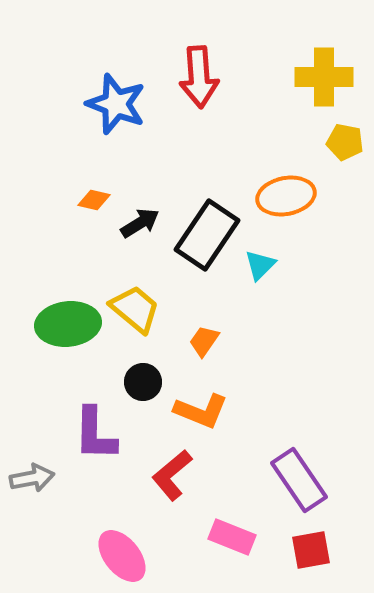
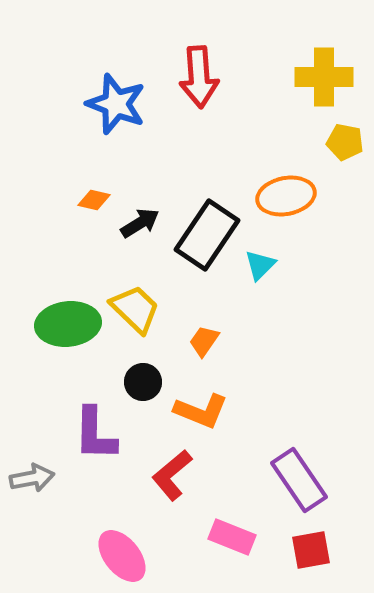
yellow trapezoid: rotated 4 degrees clockwise
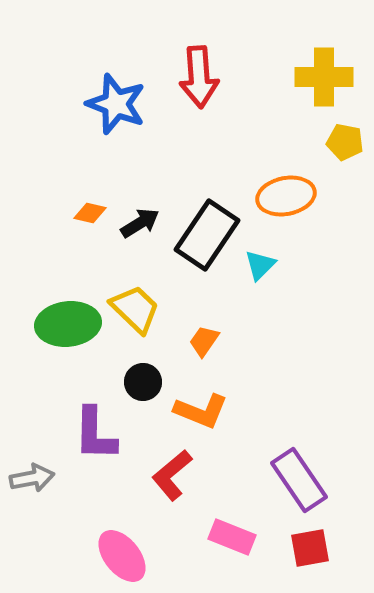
orange diamond: moved 4 px left, 13 px down
red square: moved 1 px left, 2 px up
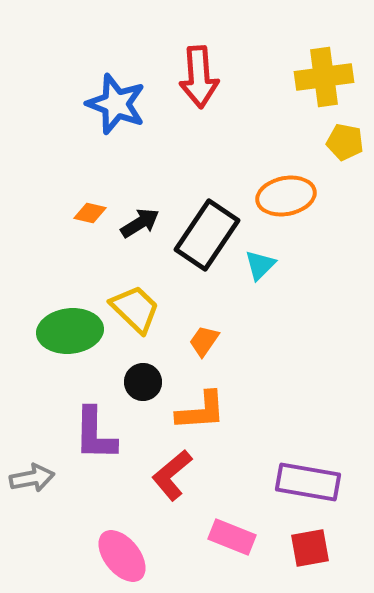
yellow cross: rotated 8 degrees counterclockwise
green ellipse: moved 2 px right, 7 px down
orange L-shape: rotated 26 degrees counterclockwise
purple rectangle: moved 9 px right, 2 px down; rotated 46 degrees counterclockwise
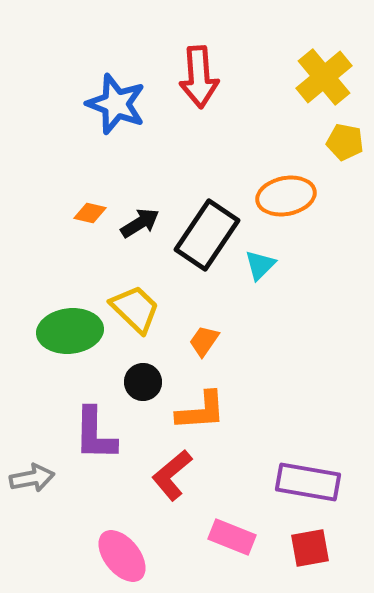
yellow cross: rotated 32 degrees counterclockwise
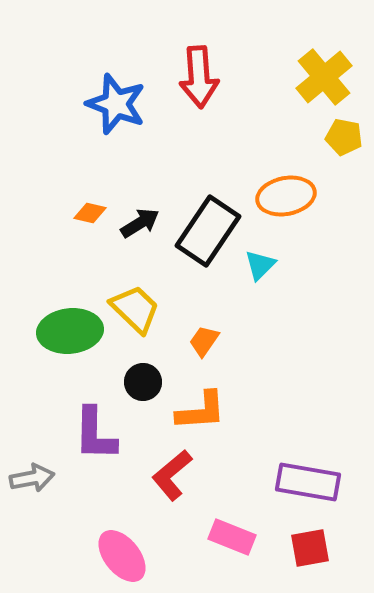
yellow pentagon: moved 1 px left, 5 px up
black rectangle: moved 1 px right, 4 px up
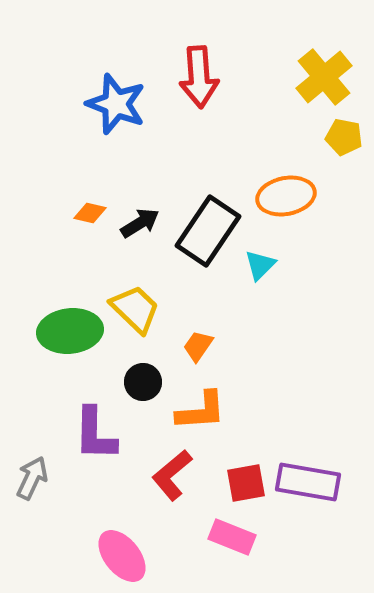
orange trapezoid: moved 6 px left, 5 px down
gray arrow: rotated 54 degrees counterclockwise
red square: moved 64 px left, 65 px up
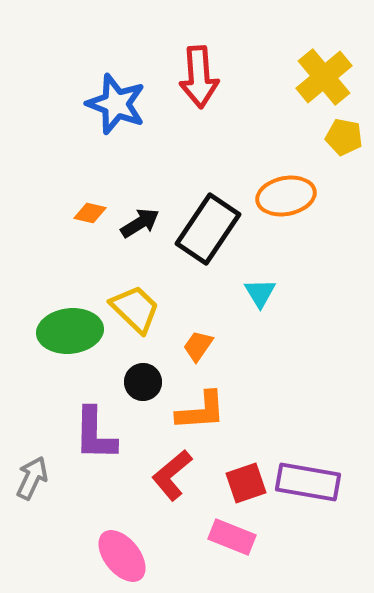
black rectangle: moved 2 px up
cyan triangle: moved 28 px down; rotated 16 degrees counterclockwise
red square: rotated 9 degrees counterclockwise
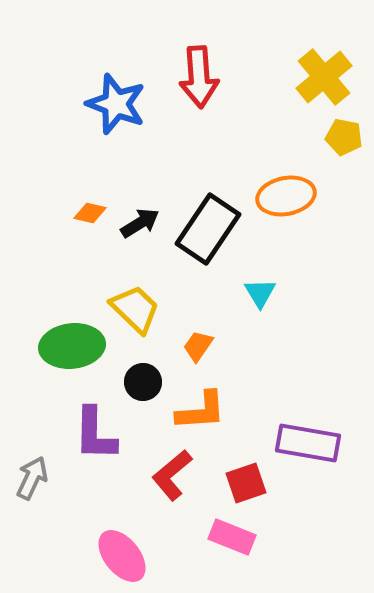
green ellipse: moved 2 px right, 15 px down
purple rectangle: moved 39 px up
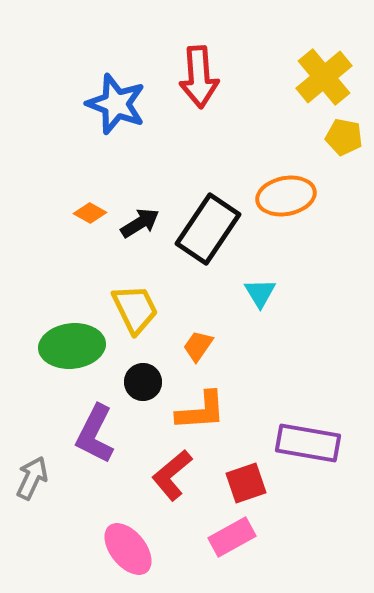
orange diamond: rotated 16 degrees clockwise
yellow trapezoid: rotated 20 degrees clockwise
purple L-shape: rotated 26 degrees clockwise
pink rectangle: rotated 51 degrees counterclockwise
pink ellipse: moved 6 px right, 7 px up
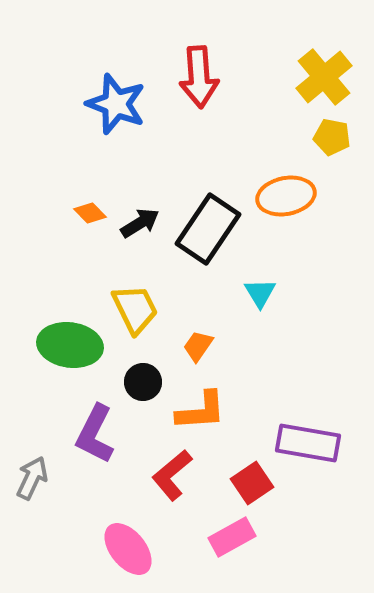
yellow pentagon: moved 12 px left
orange diamond: rotated 16 degrees clockwise
green ellipse: moved 2 px left, 1 px up; rotated 14 degrees clockwise
red square: moved 6 px right; rotated 15 degrees counterclockwise
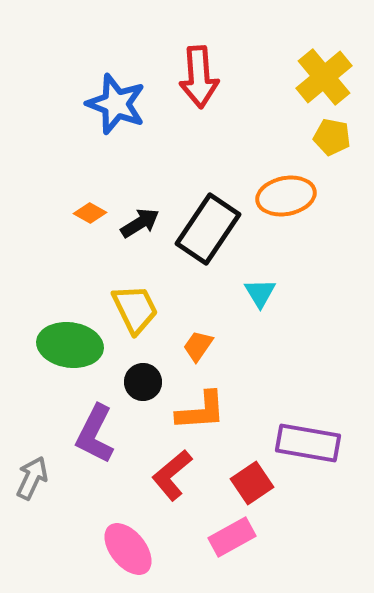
orange diamond: rotated 16 degrees counterclockwise
